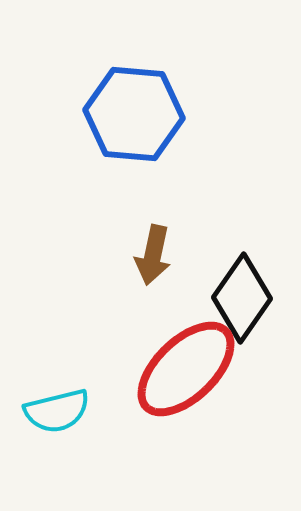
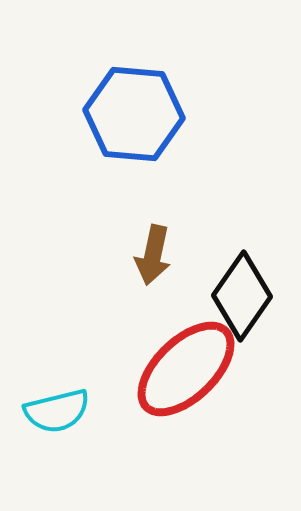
black diamond: moved 2 px up
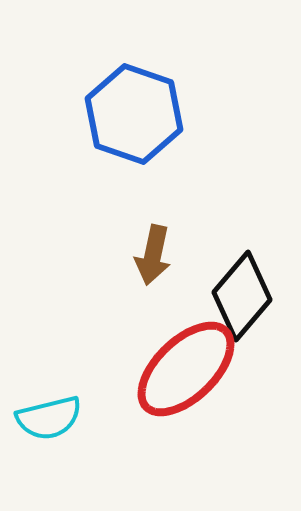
blue hexagon: rotated 14 degrees clockwise
black diamond: rotated 6 degrees clockwise
cyan semicircle: moved 8 px left, 7 px down
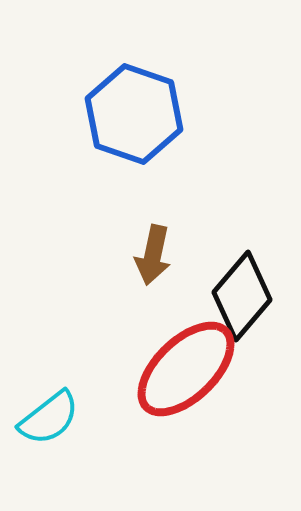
cyan semicircle: rotated 24 degrees counterclockwise
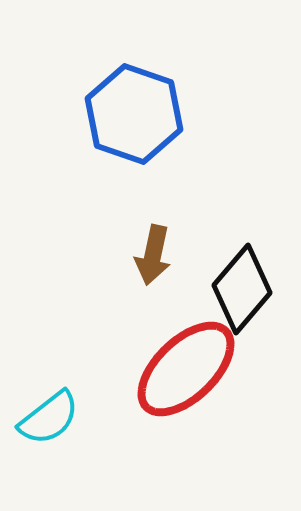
black diamond: moved 7 px up
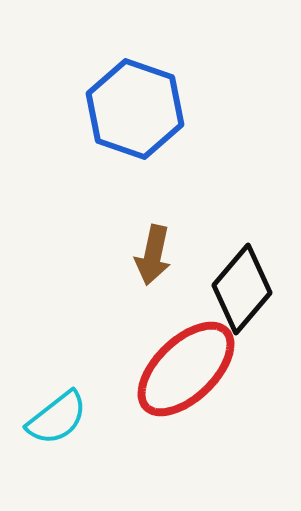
blue hexagon: moved 1 px right, 5 px up
cyan semicircle: moved 8 px right
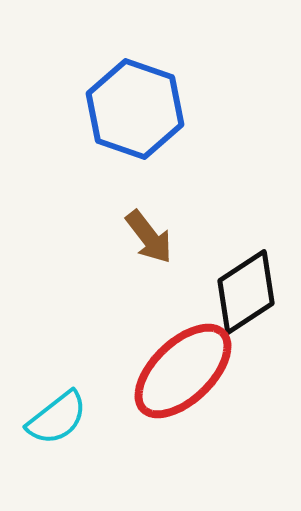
brown arrow: moved 4 px left, 18 px up; rotated 50 degrees counterclockwise
black diamond: moved 4 px right, 3 px down; rotated 16 degrees clockwise
red ellipse: moved 3 px left, 2 px down
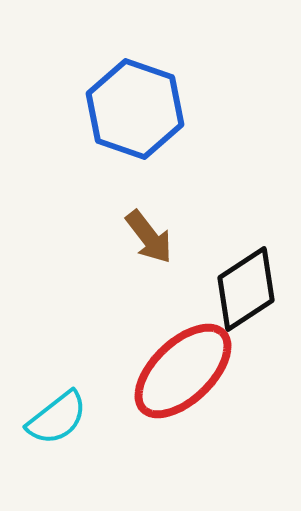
black diamond: moved 3 px up
